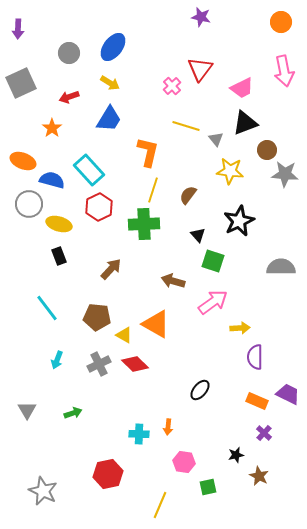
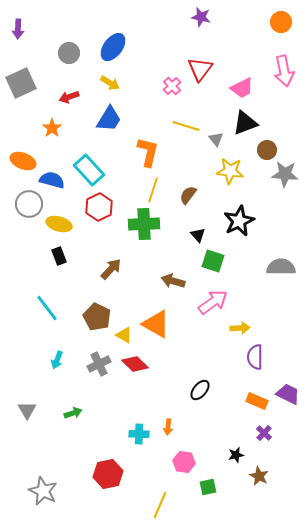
brown pentagon at (97, 317): rotated 20 degrees clockwise
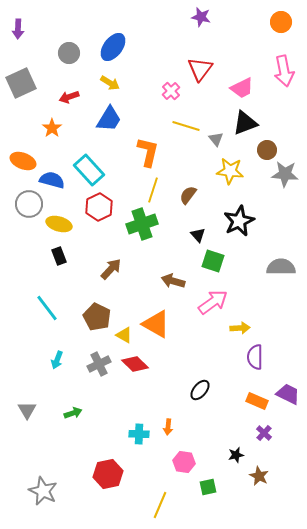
pink cross at (172, 86): moved 1 px left, 5 px down
green cross at (144, 224): moved 2 px left; rotated 16 degrees counterclockwise
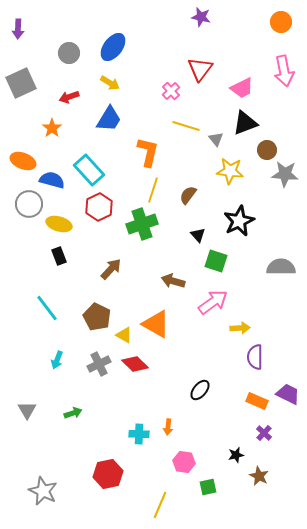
green square at (213, 261): moved 3 px right
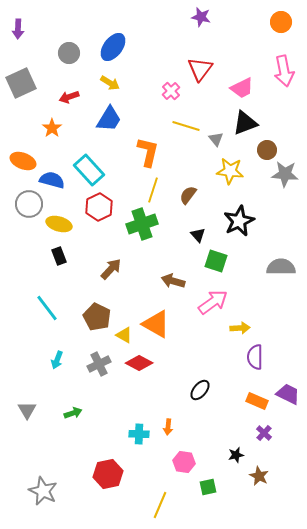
red diamond at (135, 364): moved 4 px right, 1 px up; rotated 16 degrees counterclockwise
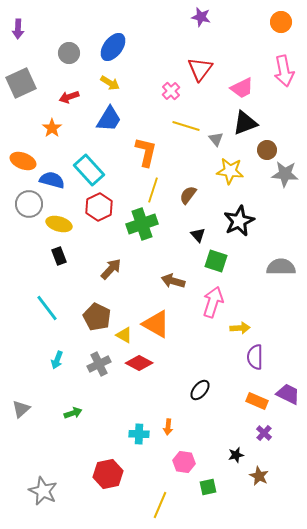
orange L-shape at (148, 152): moved 2 px left
pink arrow at (213, 302): rotated 36 degrees counterclockwise
gray triangle at (27, 410): moved 6 px left, 1 px up; rotated 18 degrees clockwise
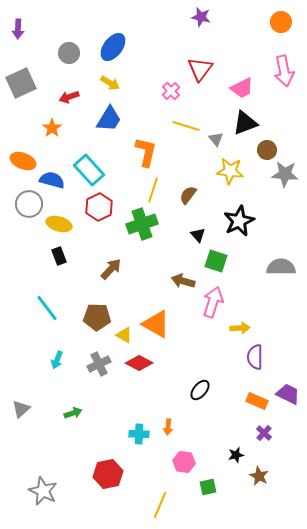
brown arrow at (173, 281): moved 10 px right
brown pentagon at (97, 317): rotated 24 degrees counterclockwise
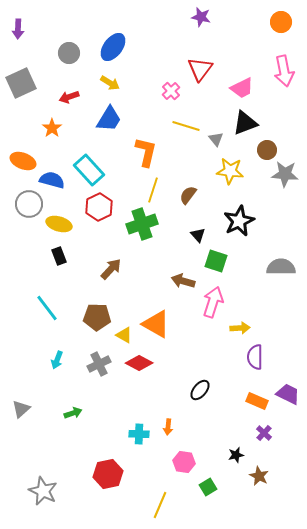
green square at (208, 487): rotated 18 degrees counterclockwise
